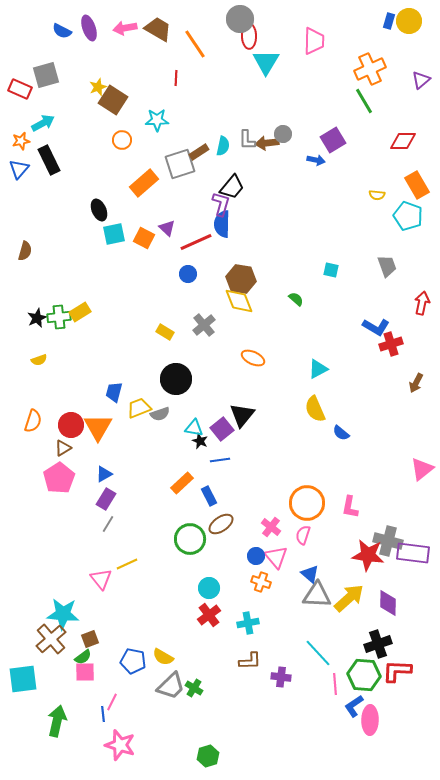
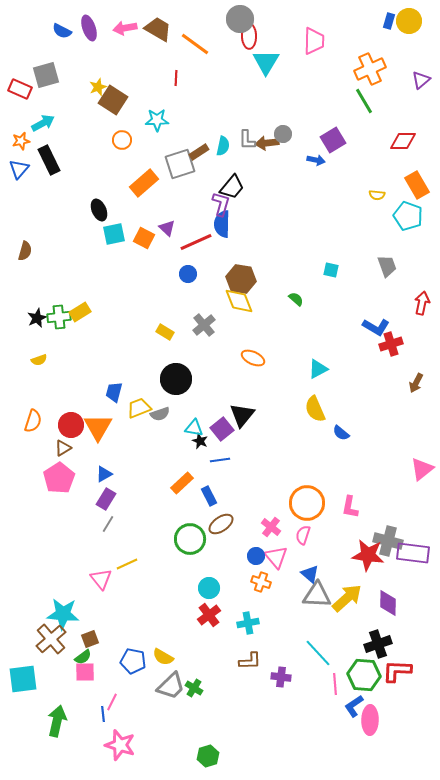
orange line at (195, 44): rotated 20 degrees counterclockwise
yellow arrow at (349, 598): moved 2 px left
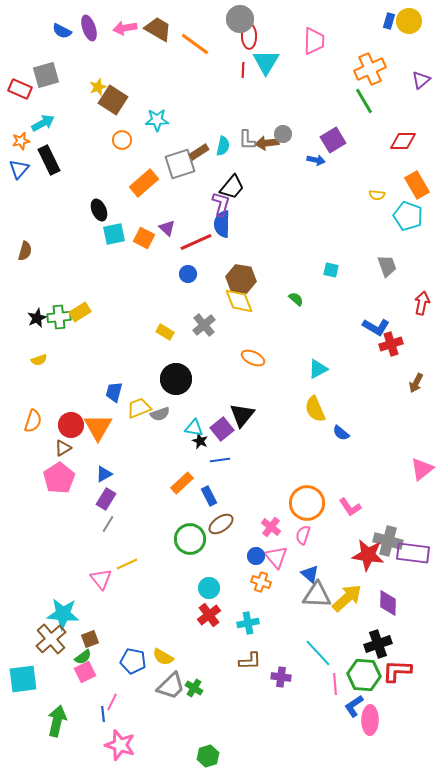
red line at (176, 78): moved 67 px right, 8 px up
pink L-shape at (350, 507): rotated 45 degrees counterclockwise
pink square at (85, 672): rotated 25 degrees counterclockwise
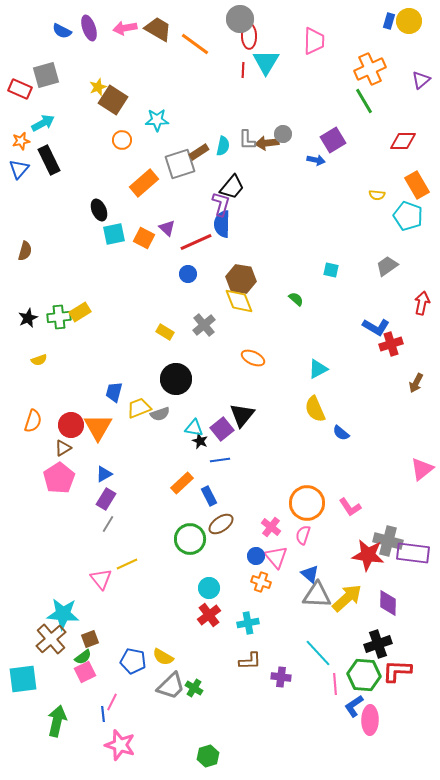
gray trapezoid at (387, 266): rotated 105 degrees counterclockwise
black star at (37, 318): moved 9 px left
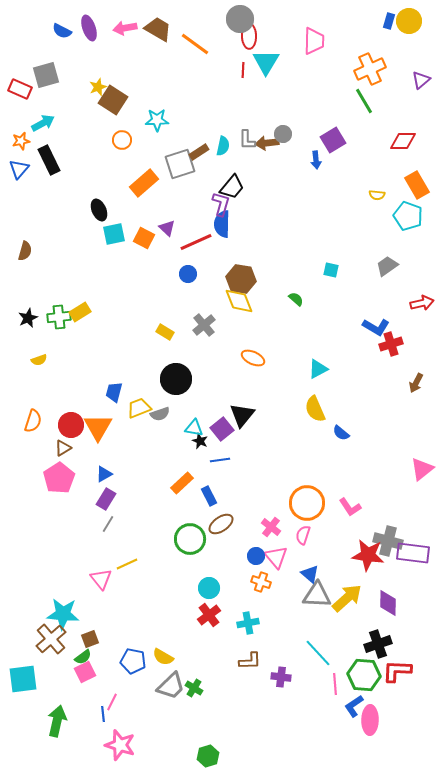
blue arrow at (316, 160): rotated 72 degrees clockwise
red arrow at (422, 303): rotated 65 degrees clockwise
